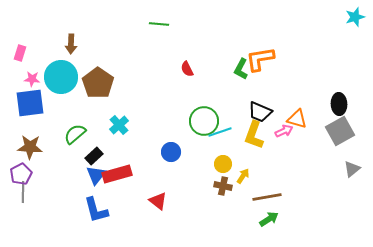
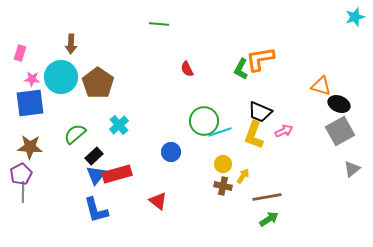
black ellipse: rotated 65 degrees counterclockwise
orange triangle: moved 24 px right, 33 px up
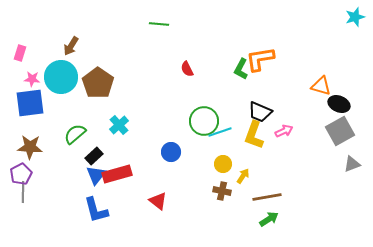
brown arrow: moved 2 px down; rotated 30 degrees clockwise
gray triangle: moved 5 px up; rotated 18 degrees clockwise
brown cross: moved 1 px left, 5 px down
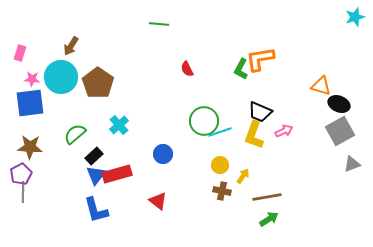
blue circle: moved 8 px left, 2 px down
yellow circle: moved 3 px left, 1 px down
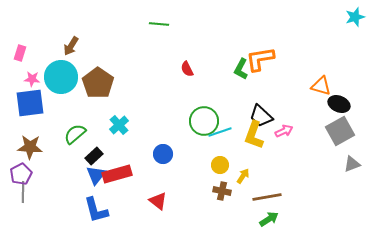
black trapezoid: moved 1 px right, 4 px down; rotated 20 degrees clockwise
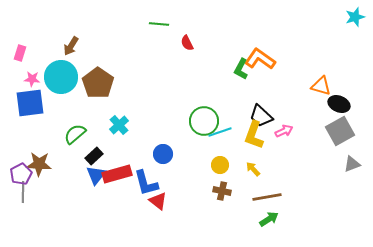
orange L-shape: rotated 44 degrees clockwise
red semicircle: moved 26 px up
brown star: moved 9 px right, 17 px down
yellow arrow: moved 10 px right, 7 px up; rotated 77 degrees counterclockwise
blue L-shape: moved 50 px right, 27 px up
